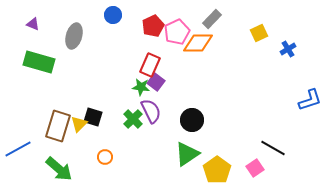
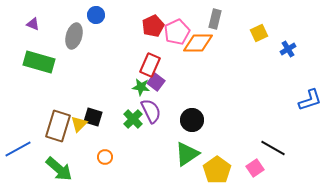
blue circle: moved 17 px left
gray rectangle: moved 3 px right; rotated 30 degrees counterclockwise
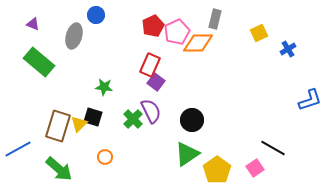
green rectangle: rotated 24 degrees clockwise
green star: moved 37 px left
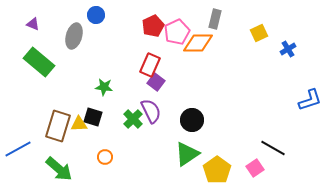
yellow triangle: rotated 42 degrees clockwise
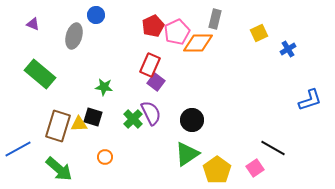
green rectangle: moved 1 px right, 12 px down
purple semicircle: moved 2 px down
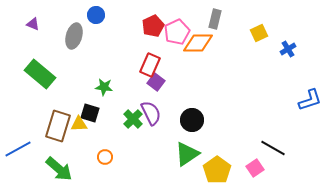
black square: moved 3 px left, 4 px up
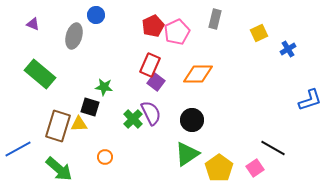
orange diamond: moved 31 px down
black square: moved 6 px up
yellow pentagon: moved 2 px right, 2 px up
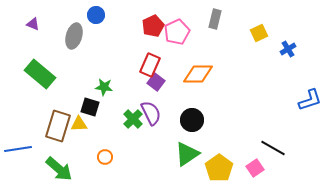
blue line: rotated 20 degrees clockwise
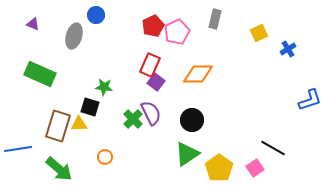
green rectangle: rotated 16 degrees counterclockwise
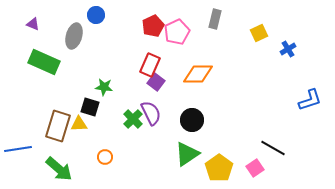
green rectangle: moved 4 px right, 12 px up
